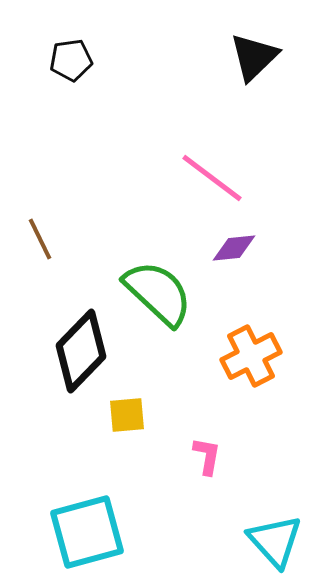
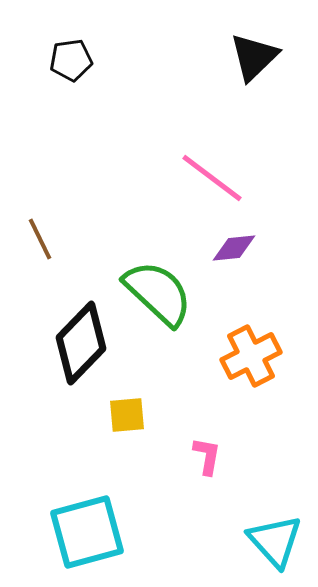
black diamond: moved 8 px up
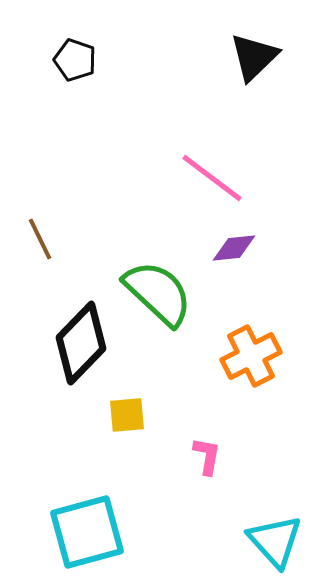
black pentagon: moved 4 px right; rotated 27 degrees clockwise
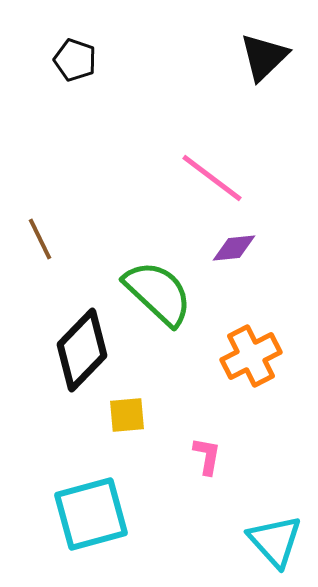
black triangle: moved 10 px right
black diamond: moved 1 px right, 7 px down
cyan square: moved 4 px right, 18 px up
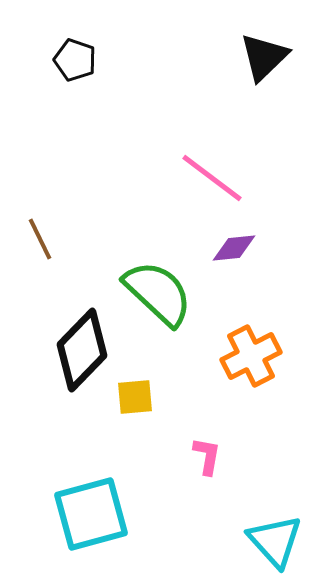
yellow square: moved 8 px right, 18 px up
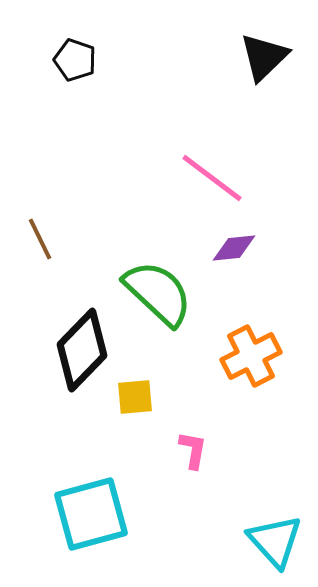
pink L-shape: moved 14 px left, 6 px up
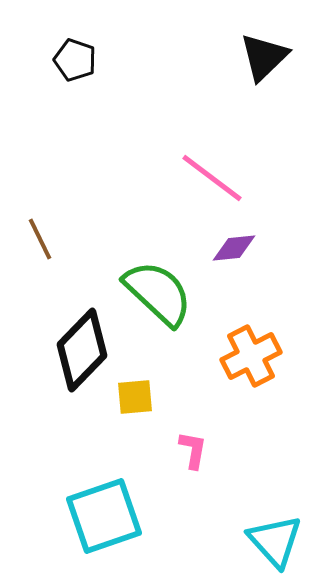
cyan square: moved 13 px right, 2 px down; rotated 4 degrees counterclockwise
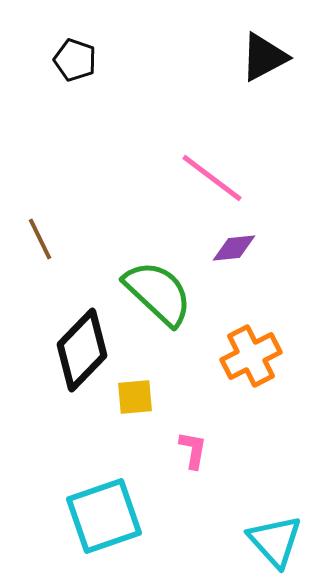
black triangle: rotated 16 degrees clockwise
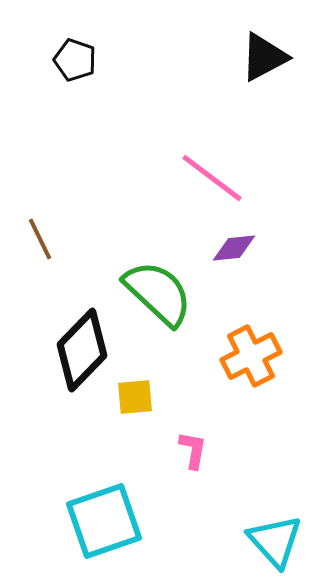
cyan square: moved 5 px down
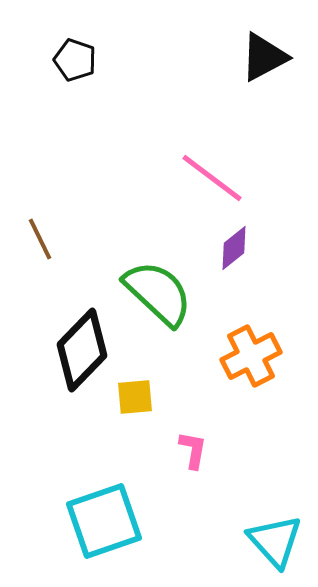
purple diamond: rotated 33 degrees counterclockwise
